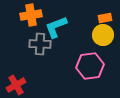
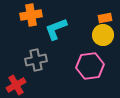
cyan L-shape: moved 2 px down
gray cross: moved 4 px left, 16 px down; rotated 15 degrees counterclockwise
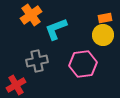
orange cross: rotated 25 degrees counterclockwise
gray cross: moved 1 px right, 1 px down
pink hexagon: moved 7 px left, 2 px up
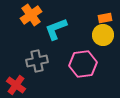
red cross: rotated 24 degrees counterclockwise
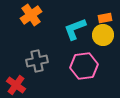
cyan L-shape: moved 19 px right
pink hexagon: moved 1 px right, 2 px down
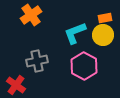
cyan L-shape: moved 4 px down
pink hexagon: rotated 24 degrees counterclockwise
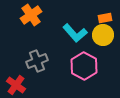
cyan L-shape: rotated 110 degrees counterclockwise
gray cross: rotated 10 degrees counterclockwise
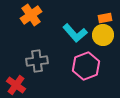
gray cross: rotated 15 degrees clockwise
pink hexagon: moved 2 px right; rotated 12 degrees clockwise
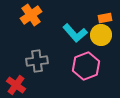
yellow circle: moved 2 px left
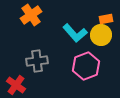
orange rectangle: moved 1 px right, 1 px down
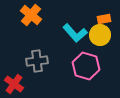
orange cross: rotated 15 degrees counterclockwise
orange rectangle: moved 2 px left
yellow circle: moved 1 px left
pink hexagon: rotated 24 degrees counterclockwise
red cross: moved 2 px left, 1 px up
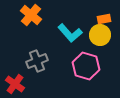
cyan L-shape: moved 5 px left
gray cross: rotated 15 degrees counterclockwise
red cross: moved 1 px right
